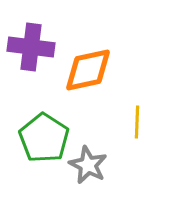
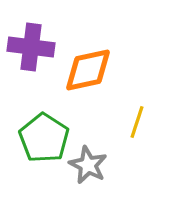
yellow line: rotated 16 degrees clockwise
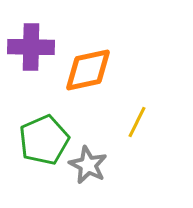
purple cross: rotated 6 degrees counterclockwise
yellow line: rotated 8 degrees clockwise
green pentagon: moved 2 px down; rotated 15 degrees clockwise
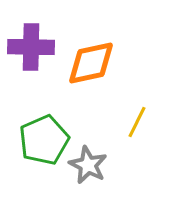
orange diamond: moved 3 px right, 7 px up
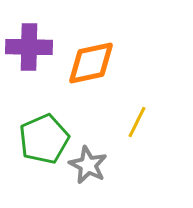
purple cross: moved 2 px left
green pentagon: moved 1 px up
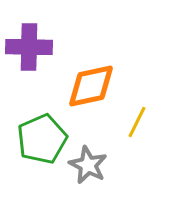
orange diamond: moved 23 px down
green pentagon: moved 2 px left
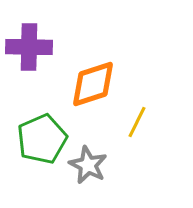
orange diamond: moved 2 px right, 2 px up; rotated 6 degrees counterclockwise
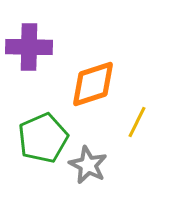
green pentagon: moved 1 px right, 1 px up
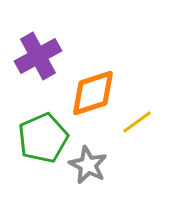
purple cross: moved 9 px right, 9 px down; rotated 30 degrees counterclockwise
orange diamond: moved 9 px down
yellow line: rotated 28 degrees clockwise
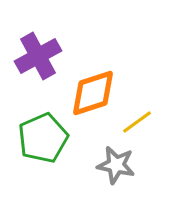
gray star: moved 28 px right; rotated 15 degrees counterclockwise
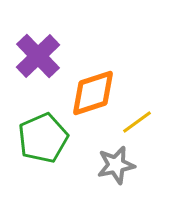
purple cross: rotated 15 degrees counterclockwise
gray star: rotated 24 degrees counterclockwise
